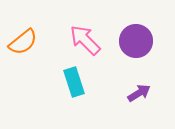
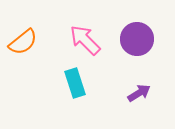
purple circle: moved 1 px right, 2 px up
cyan rectangle: moved 1 px right, 1 px down
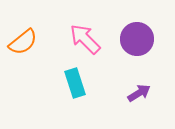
pink arrow: moved 1 px up
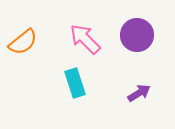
purple circle: moved 4 px up
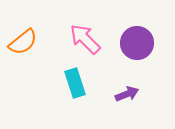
purple circle: moved 8 px down
purple arrow: moved 12 px left, 1 px down; rotated 10 degrees clockwise
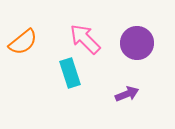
cyan rectangle: moved 5 px left, 10 px up
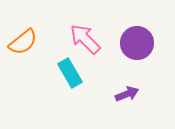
cyan rectangle: rotated 12 degrees counterclockwise
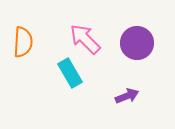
orange semicircle: rotated 48 degrees counterclockwise
purple arrow: moved 2 px down
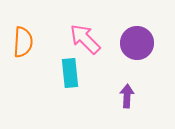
cyan rectangle: rotated 24 degrees clockwise
purple arrow: rotated 65 degrees counterclockwise
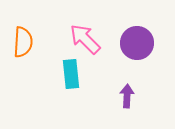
cyan rectangle: moved 1 px right, 1 px down
